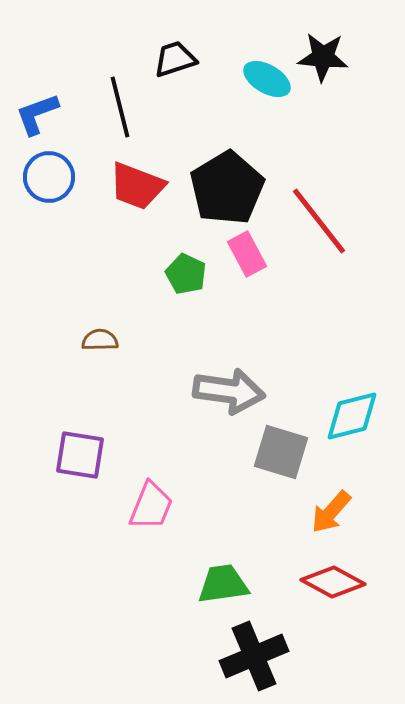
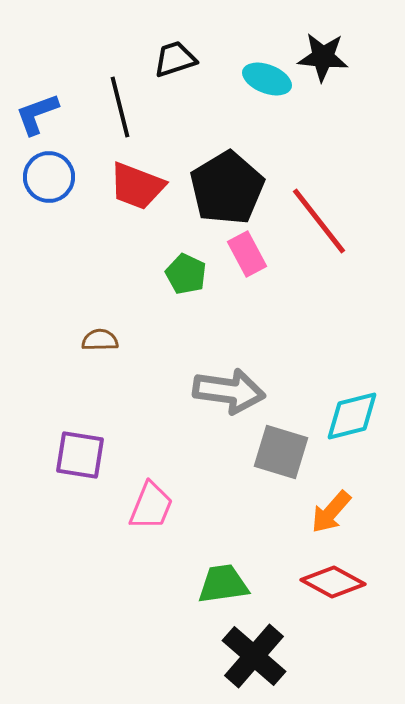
cyan ellipse: rotated 9 degrees counterclockwise
black cross: rotated 26 degrees counterclockwise
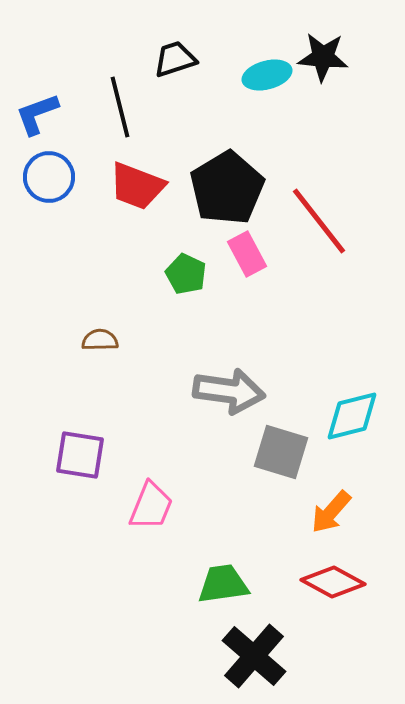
cyan ellipse: moved 4 px up; rotated 36 degrees counterclockwise
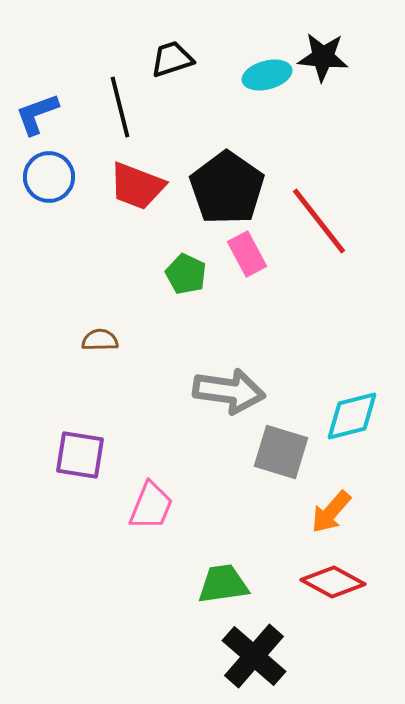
black trapezoid: moved 3 px left
black pentagon: rotated 6 degrees counterclockwise
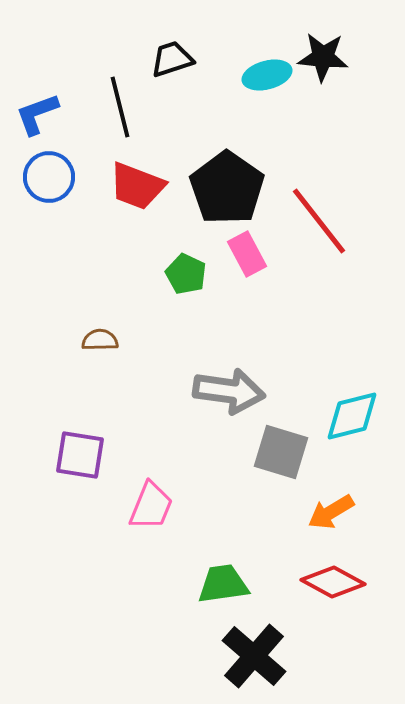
orange arrow: rotated 18 degrees clockwise
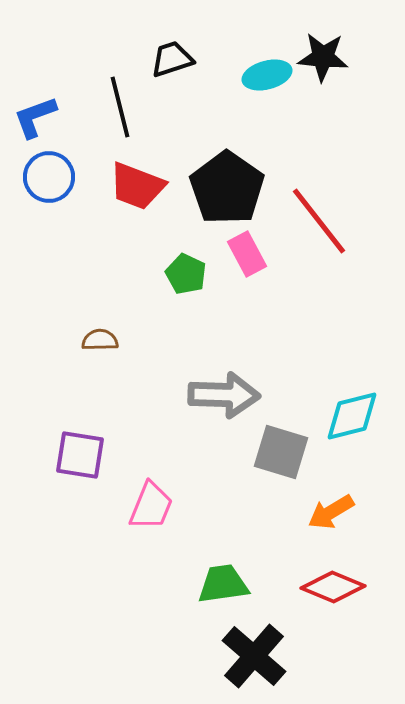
blue L-shape: moved 2 px left, 3 px down
gray arrow: moved 5 px left, 4 px down; rotated 6 degrees counterclockwise
red diamond: moved 5 px down; rotated 6 degrees counterclockwise
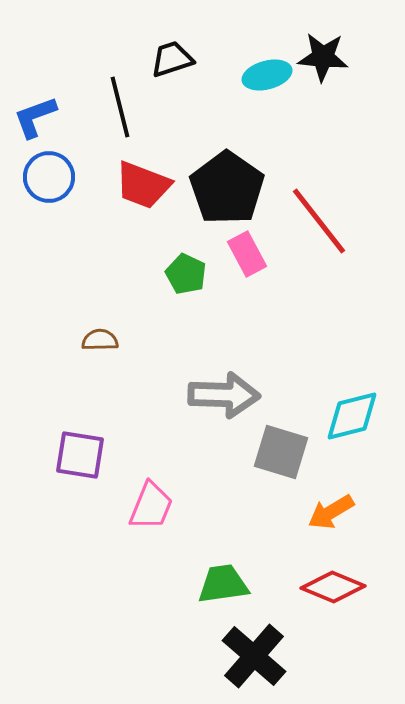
red trapezoid: moved 6 px right, 1 px up
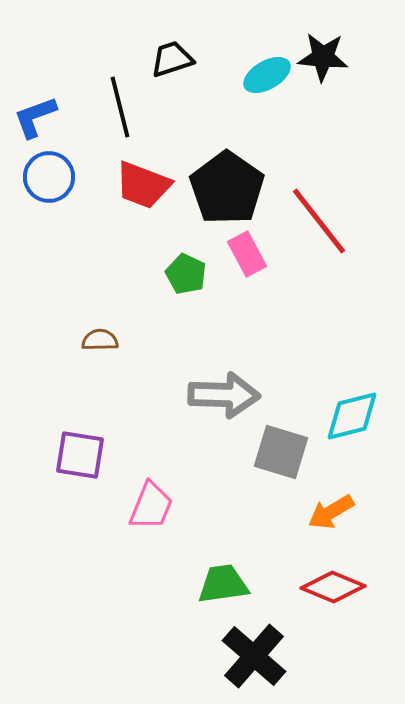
cyan ellipse: rotated 15 degrees counterclockwise
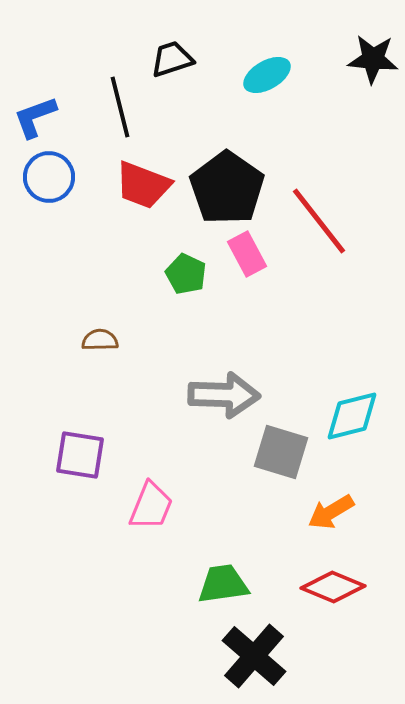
black star: moved 50 px right, 2 px down
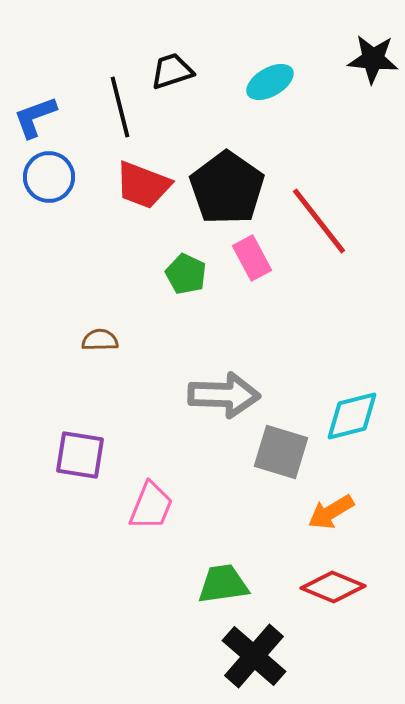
black trapezoid: moved 12 px down
cyan ellipse: moved 3 px right, 7 px down
pink rectangle: moved 5 px right, 4 px down
